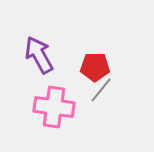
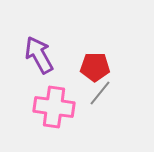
gray line: moved 1 px left, 3 px down
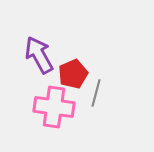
red pentagon: moved 22 px left, 7 px down; rotated 24 degrees counterclockwise
gray line: moved 4 px left; rotated 24 degrees counterclockwise
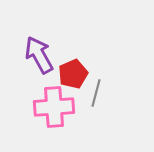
pink cross: rotated 12 degrees counterclockwise
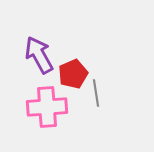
gray line: rotated 24 degrees counterclockwise
pink cross: moved 7 px left
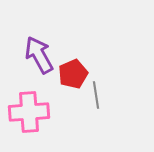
gray line: moved 2 px down
pink cross: moved 18 px left, 5 px down
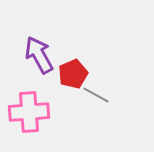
gray line: rotated 52 degrees counterclockwise
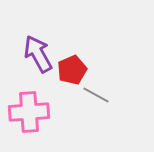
purple arrow: moved 1 px left, 1 px up
red pentagon: moved 1 px left, 4 px up
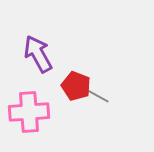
red pentagon: moved 4 px right, 16 px down; rotated 28 degrees counterclockwise
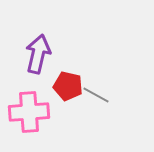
purple arrow: rotated 42 degrees clockwise
red pentagon: moved 8 px left; rotated 8 degrees counterclockwise
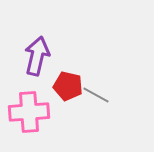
purple arrow: moved 1 px left, 2 px down
